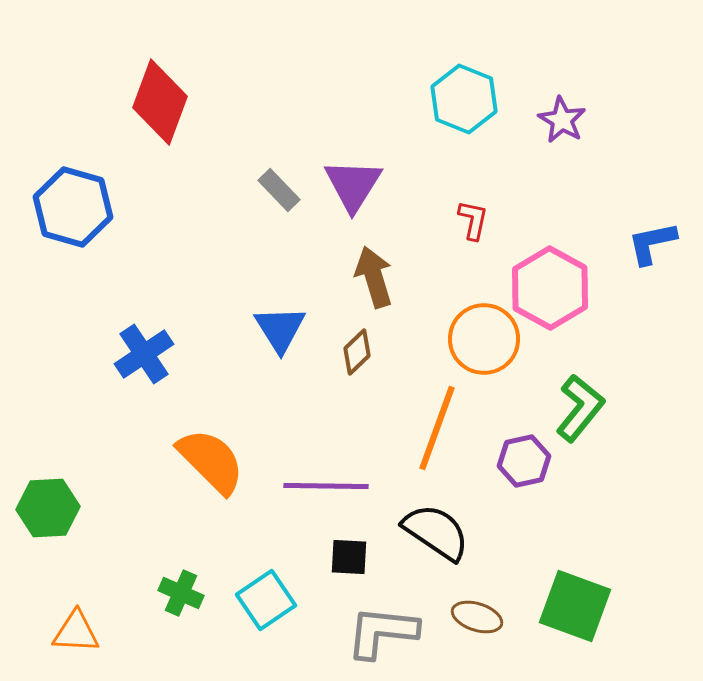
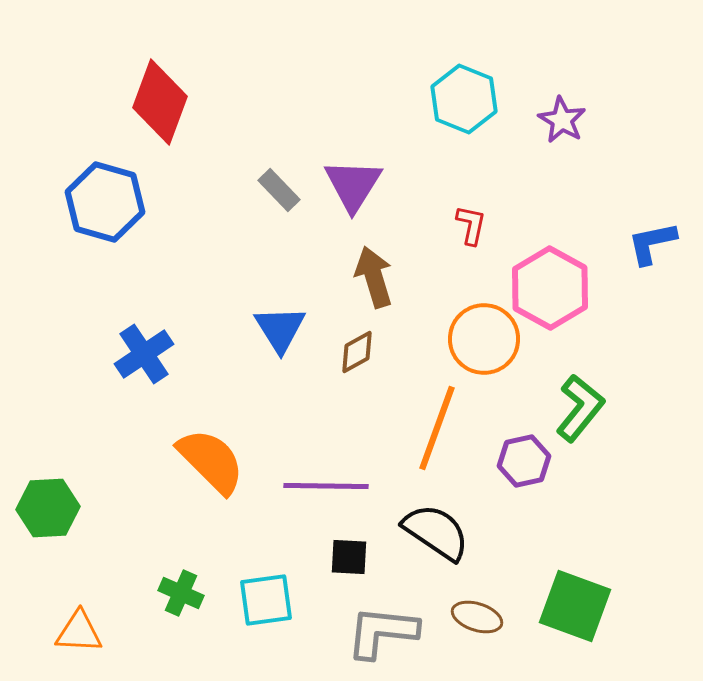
blue hexagon: moved 32 px right, 5 px up
red L-shape: moved 2 px left, 5 px down
brown diamond: rotated 15 degrees clockwise
cyan square: rotated 26 degrees clockwise
orange triangle: moved 3 px right
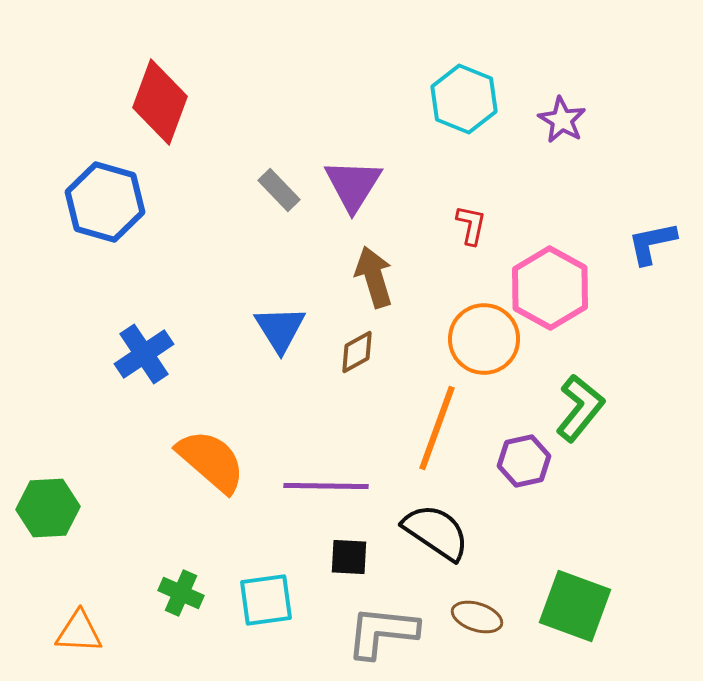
orange semicircle: rotated 4 degrees counterclockwise
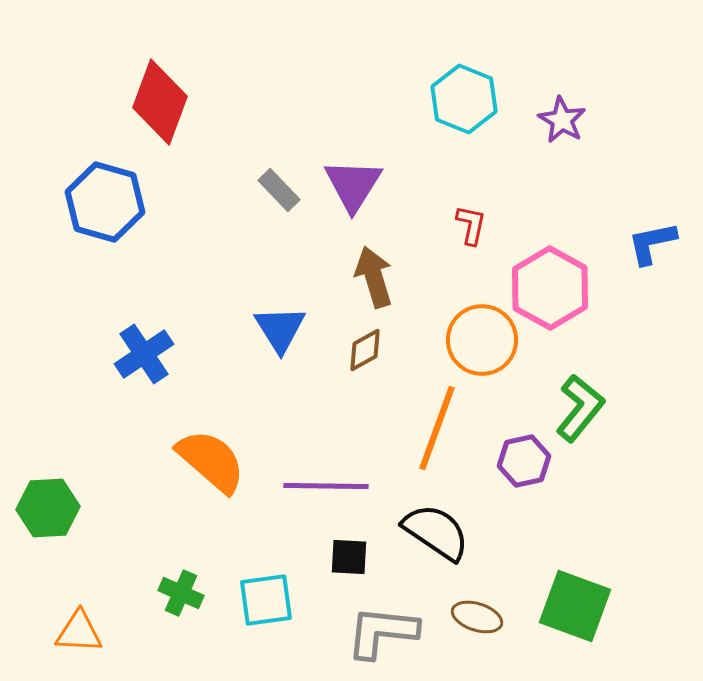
orange circle: moved 2 px left, 1 px down
brown diamond: moved 8 px right, 2 px up
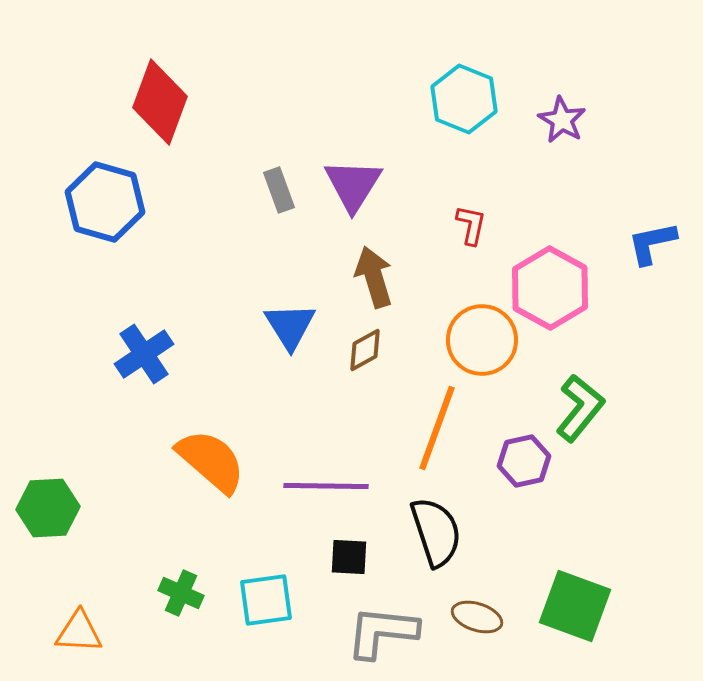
gray rectangle: rotated 24 degrees clockwise
blue triangle: moved 10 px right, 3 px up
black semicircle: rotated 38 degrees clockwise
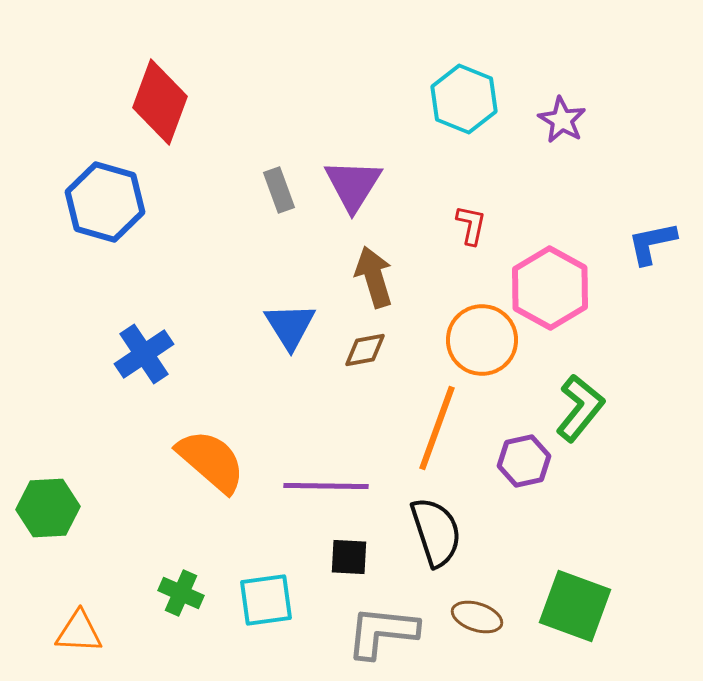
brown diamond: rotated 18 degrees clockwise
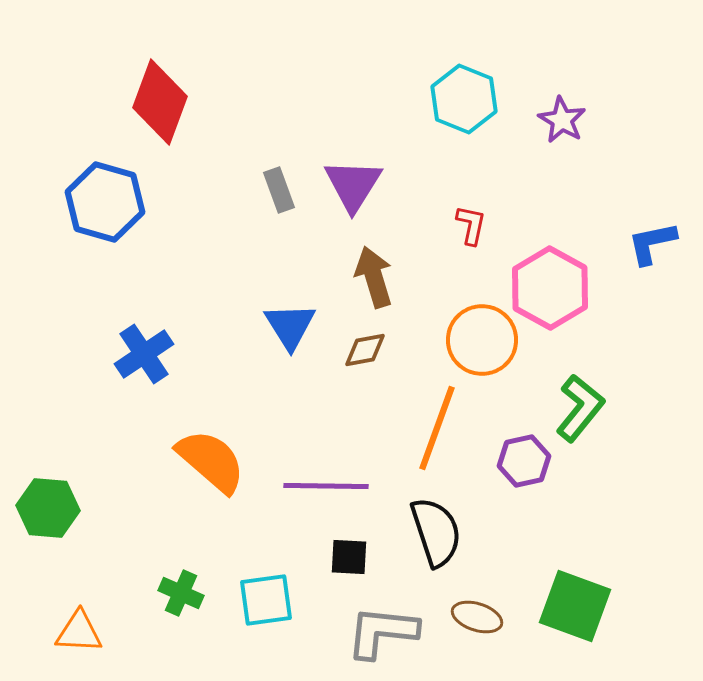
green hexagon: rotated 8 degrees clockwise
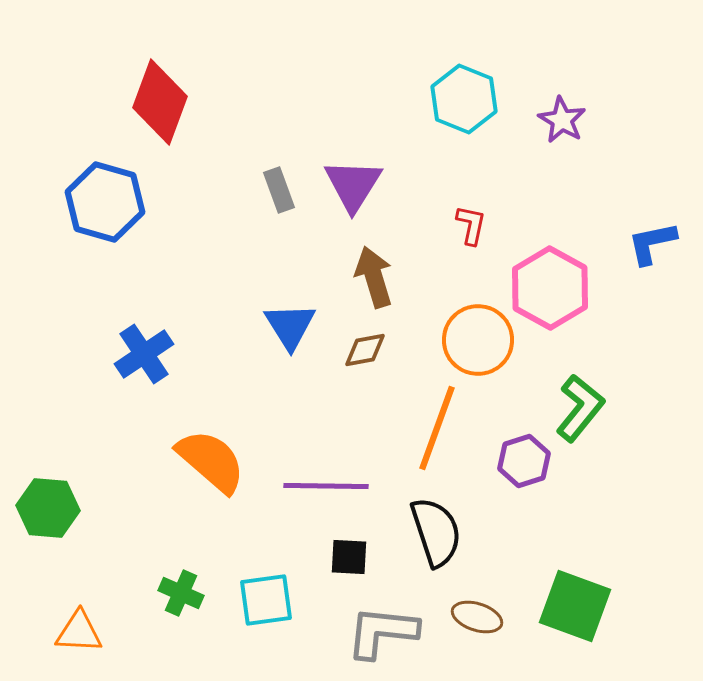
orange circle: moved 4 px left
purple hexagon: rotated 6 degrees counterclockwise
